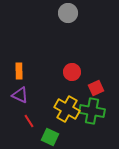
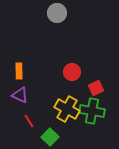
gray circle: moved 11 px left
green square: rotated 18 degrees clockwise
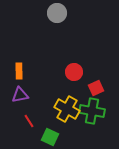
red circle: moved 2 px right
purple triangle: rotated 36 degrees counterclockwise
green square: rotated 18 degrees counterclockwise
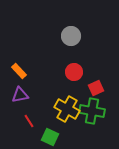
gray circle: moved 14 px right, 23 px down
orange rectangle: rotated 42 degrees counterclockwise
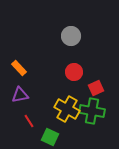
orange rectangle: moved 3 px up
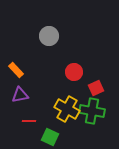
gray circle: moved 22 px left
orange rectangle: moved 3 px left, 2 px down
red line: rotated 56 degrees counterclockwise
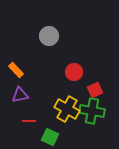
red square: moved 1 px left, 2 px down
